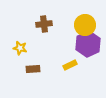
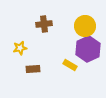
yellow circle: moved 1 px down
purple hexagon: moved 5 px down
yellow star: rotated 24 degrees counterclockwise
yellow rectangle: rotated 56 degrees clockwise
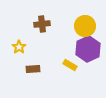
brown cross: moved 2 px left
yellow star: moved 1 px left, 1 px up; rotated 24 degrees counterclockwise
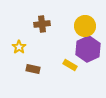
brown rectangle: rotated 16 degrees clockwise
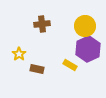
yellow star: moved 7 px down
brown rectangle: moved 4 px right
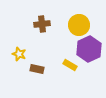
yellow circle: moved 6 px left, 1 px up
purple hexagon: moved 1 px right
yellow star: rotated 16 degrees counterclockwise
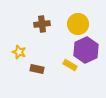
yellow circle: moved 1 px left, 1 px up
purple hexagon: moved 3 px left, 1 px down
yellow star: moved 2 px up
